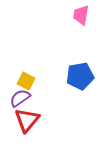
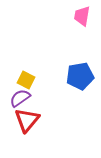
pink trapezoid: moved 1 px right, 1 px down
yellow square: moved 1 px up
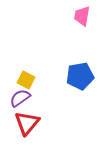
red triangle: moved 3 px down
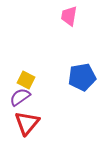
pink trapezoid: moved 13 px left
blue pentagon: moved 2 px right, 1 px down
purple semicircle: moved 1 px up
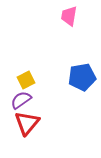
yellow square: rotated 36 degrees clockwise
purple semicircle: moved 1 px right, 3 px down
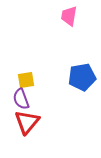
yellow square: rotated 18 degrees clockwise
purple semicircle: moved 1 px up; rotated 75 degrees counterclockwise
red triangle: moved 1 px up
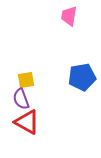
red triangle: rotated 40 degrees counterclockwise
